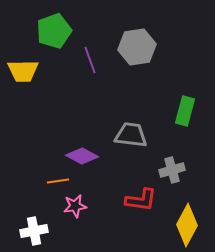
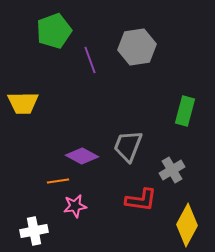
yellow trapezoid: moved 32 px down
gray trapezoid: moved 3 px left, 11 px down; rotated 76 degrees counterclockwise
gray cross: rotated 15 degrees counterclockwise
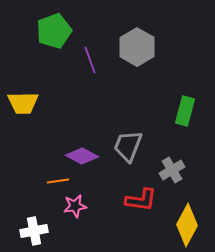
gray hexagon: rotated 21 degrees counterclockwise
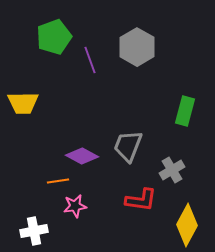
green pentagon: moved 6 px down
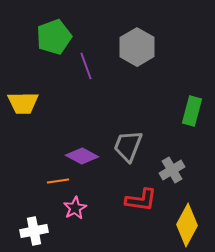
purple line: moved 4 px left, 6 px down
green rectangle: moved 7 px right
pink star: moved 2 px down; rotated 20 degrees counterclockwise
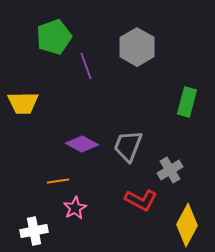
green rectangle: moved 5 px left, 9 px up
purple diamond: moved 12 px up
gray cross: moved 2 px left
red L-shape: rotated 20 degrees clockwise
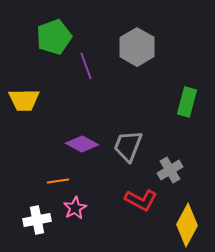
yellow trapezoid: moved 1 px right, 3 px up
white cross: moved 3 px right, 11 px up
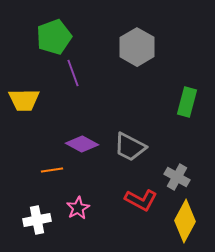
purple line: moved 13 px left, 7 px down
gray trapezoid: moved 2 px right, 1 px down; rotated 84 degrees counterclockwise
gray cross: moved 7 px right, 7 px down; rotated 30 degrees counterclockwise
orange line: moved 6 px left, 11 px up
pink star: moved 3 px right
yellow diamond: moved 2 px left, 4 px up
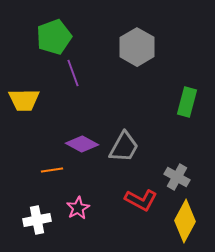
gray trapezoid: moved 6 px left; rotated 88 degrees counterclockwise
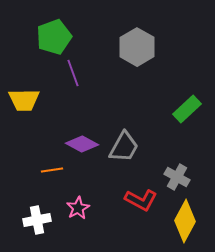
green rectangle: moved 7 px down; rotated 32 degrees clockwise
